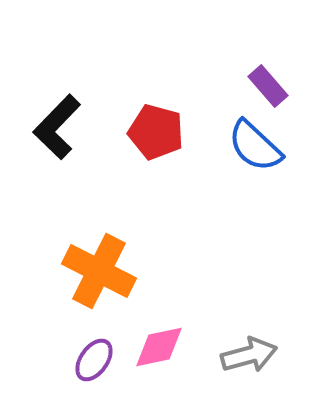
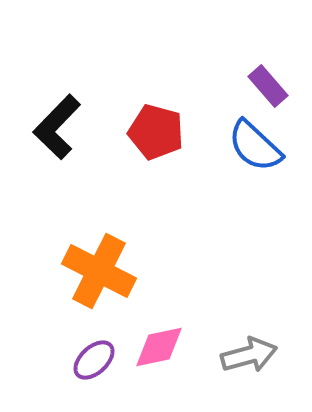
purple ellipse: rotated 12 degrees clockwise
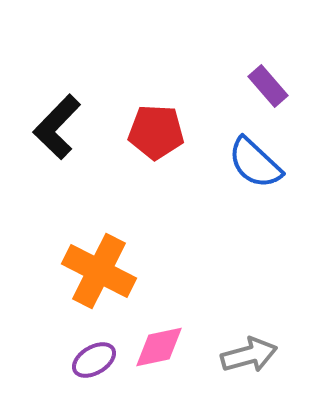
red pentagon: rotated 12 degrees counterclockwise
blue semicircle: moved 17 px down
purple ellipse: rotated 12 degrees clockwise
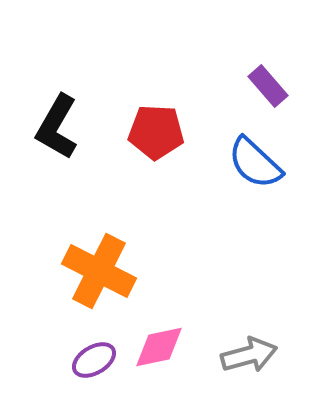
black L-shape: rotated 14 degrees counterclockwise
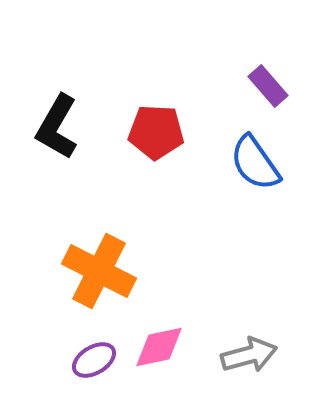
blue semicircle: rotated 12 degrees clockwise
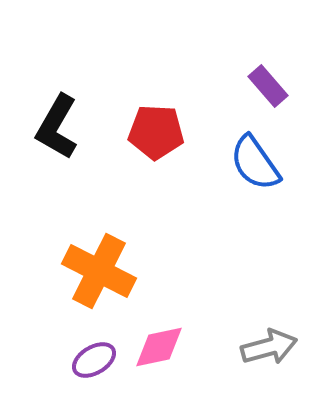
gray arrow: moved 20 px right, 8 px up
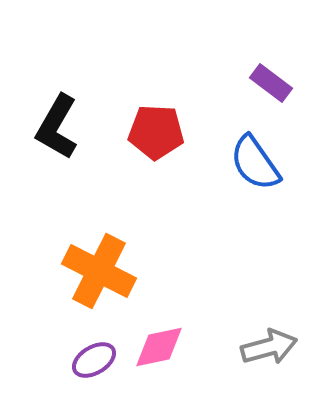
purple rectangle: moved 3 px right, 3 px up; rotated 12 degrees counterclockwise
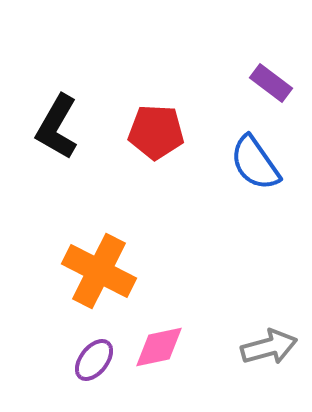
purple ellipse: rotated 21 degrees counterclockwise
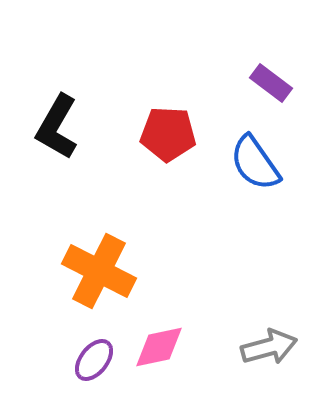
red pentagon: moved 12 px right, 2 px down
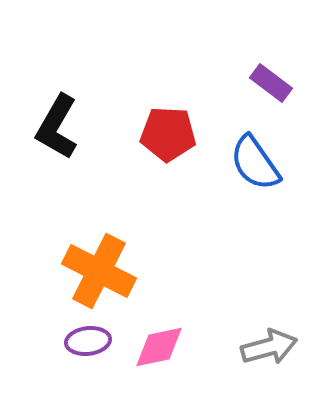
purple ellipse: moved 6 px left, 19 px up; rotated 45 degrees clockwise
